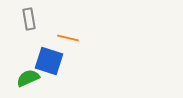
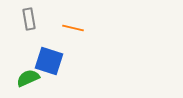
orange line: moved 5 px right, 10 px up
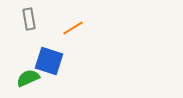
orange line: rotated 45 degrees counterclockwise
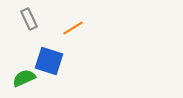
gray rectangle: rotated 15 degrees counterclockwise
green semicircle: moved 4 px left
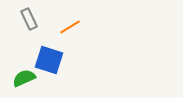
orange line: moved 3 px left, 1 px up
blue square: moved 1 px up
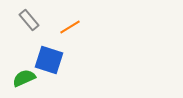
gray rectangle: moved 1 px down; rotated 15 degrees counterclockwise
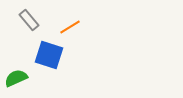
blue square: moved 5 px up
green semicircle: moved 8 px left
